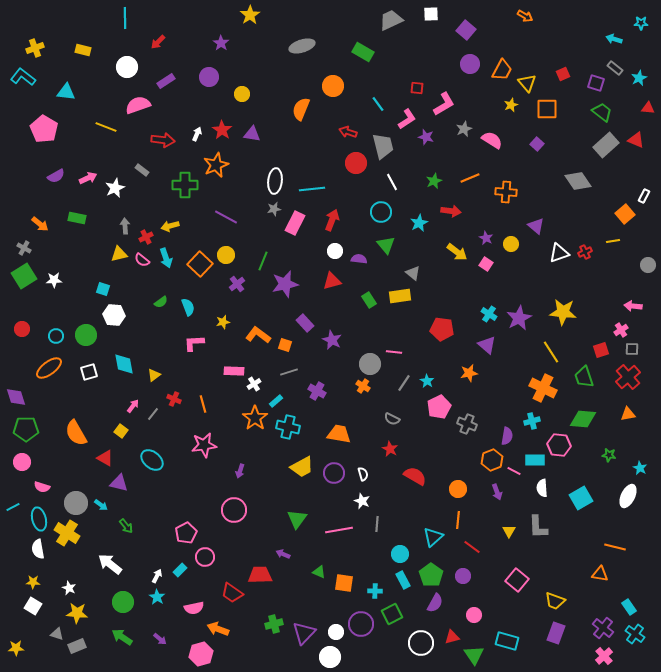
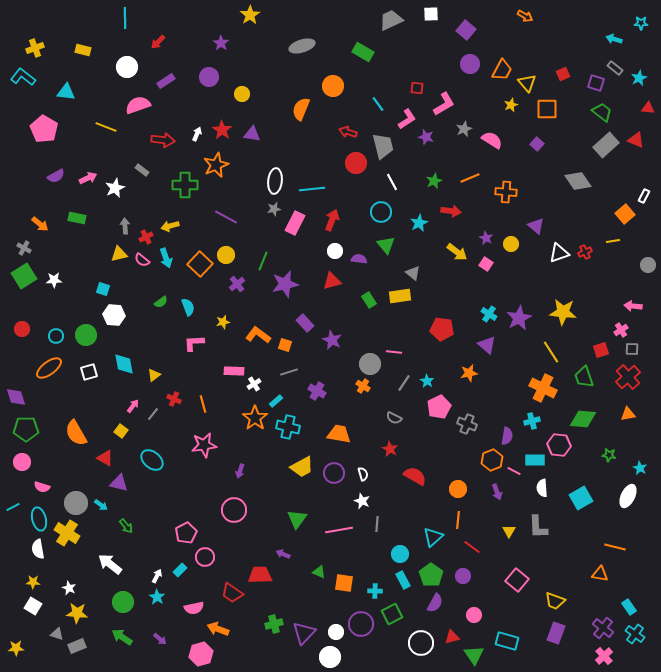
gray semicircle at (392, 419): moved 2 px right, 1 px up
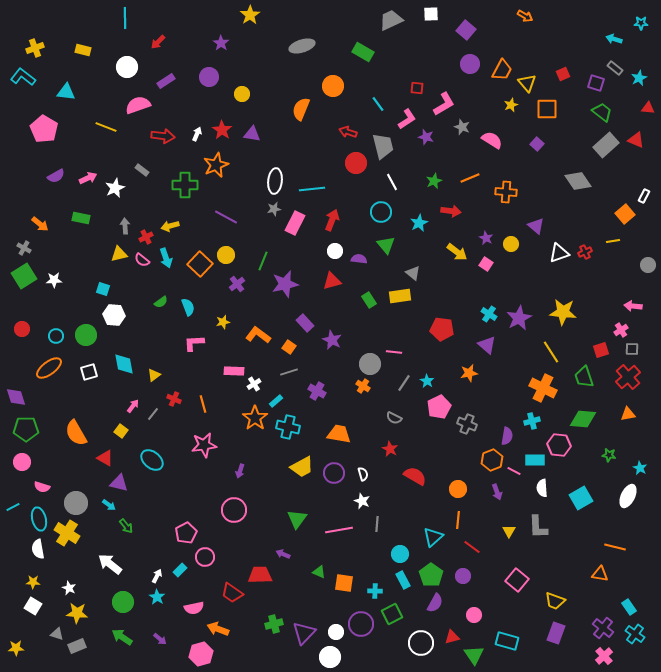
gray star at (464, 129): moved 2 px left, 2 px up; rotated 28 degrees counterclockwise
red arrow at (163, 140): moved 4 px up
green rectangle at (77, 218): moved 4 px right
orange square at (285, 345): moved 4 px right, 2 px down; rotated 16 degrees clockwise
cyan arrow at (101, 505): moved 8 px right
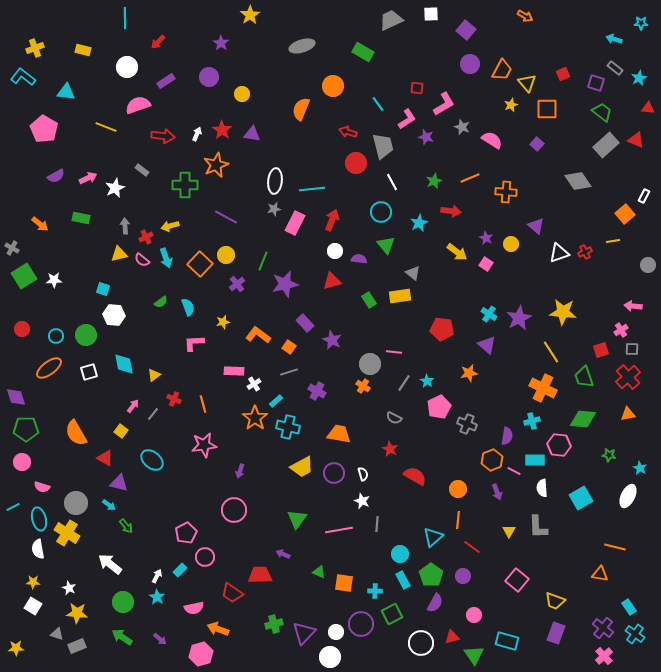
gray cross at (24, 248): moved 12 px left
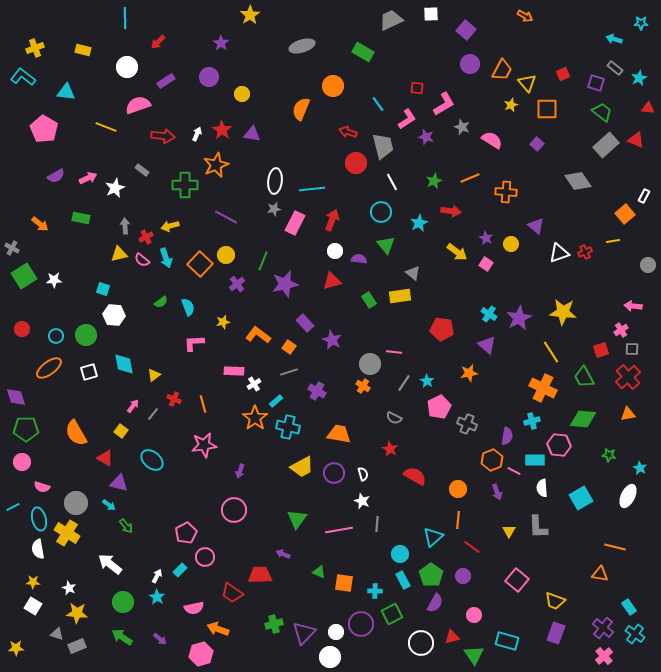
green trapezoid at (584, 377): rotated 10 degrees counterclockwise
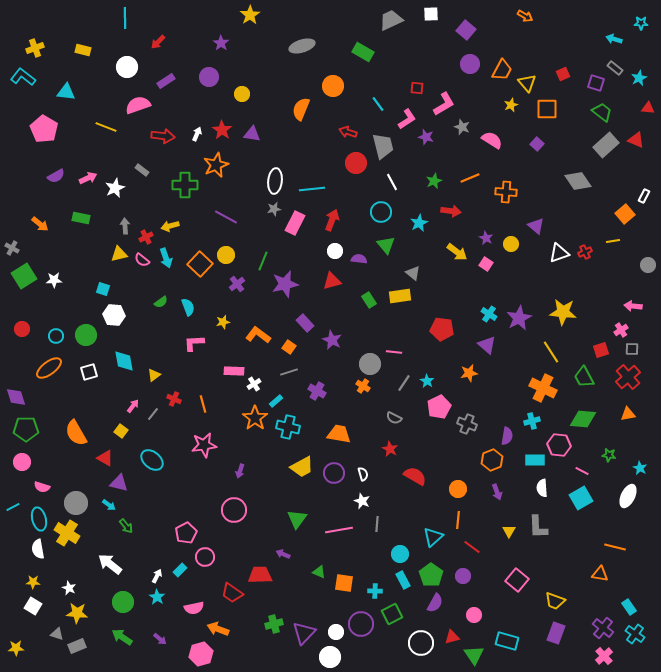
cyan diamond at (124, 364): moved 3 px up
pink line at (514, 471): moved 68 px right
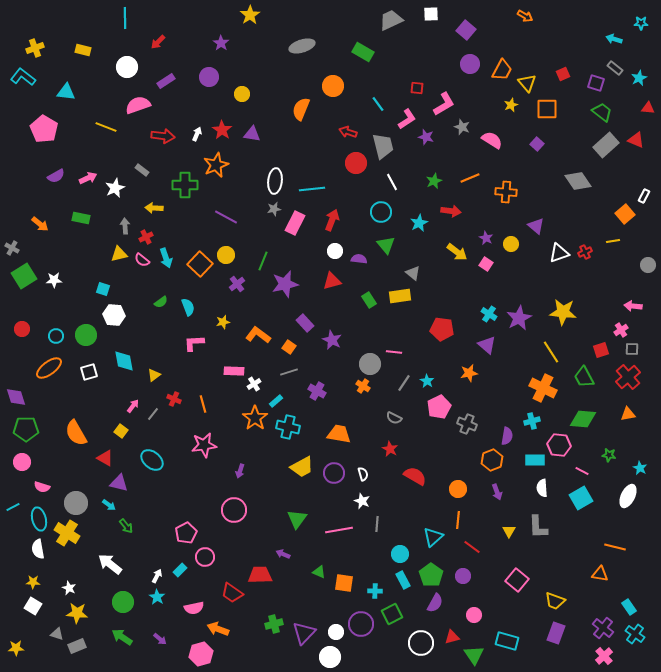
yellow arrow at (170, 226): moved 16 px left, 18 px up; rotated 18 degrees clockwise
